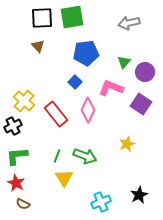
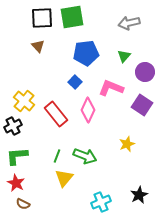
green triangle: moved 6 px up
purple square: moved 1 px right, 1 px down
yellow triangle: rotated 12 degrees clockwise
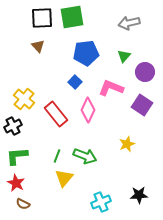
yellow cross: moved 2 px up
black star: rotated 24 degrees clockwise
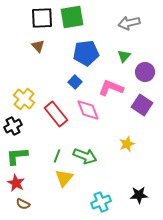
pink diamond: rotated 45 degrees counterclockwise
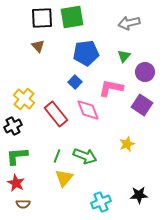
pink L-shape: rotated 10 degrees counterclockwise
brown semicircle: rotated 24 degrees counterclockwise
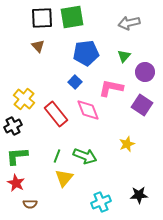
brown semicircle: moved 7 px right
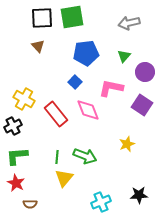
yellow cross: rotated 10 degrees counterclockwise
green line: moved 1 px down; rotated 16 degrees counterclockwise
